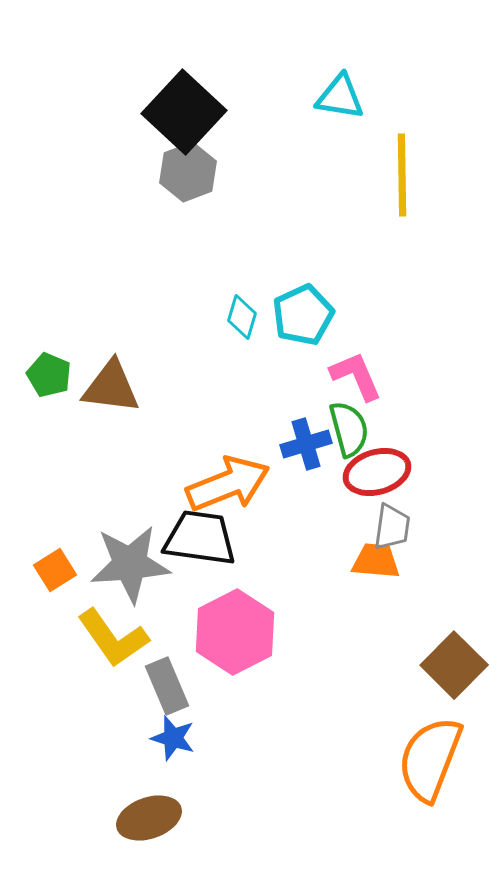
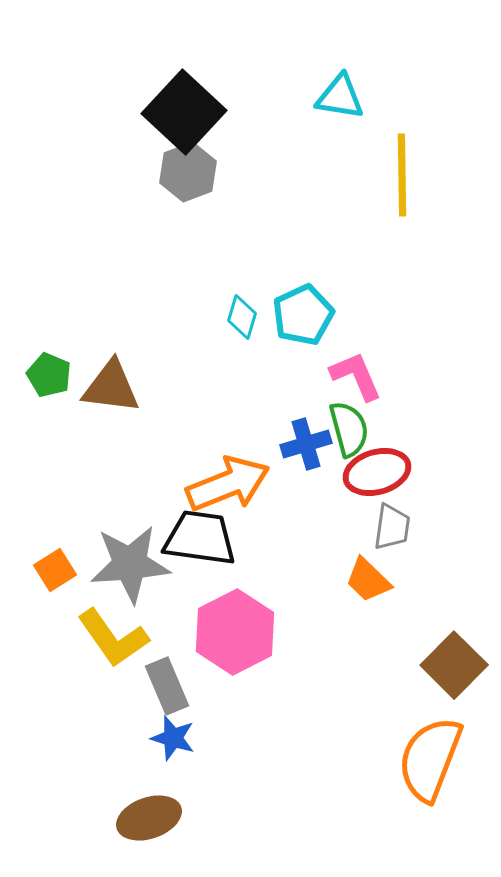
orange trapezoid: moved 8 px left, 19 px down; rotated 141 degrees counterclockwise
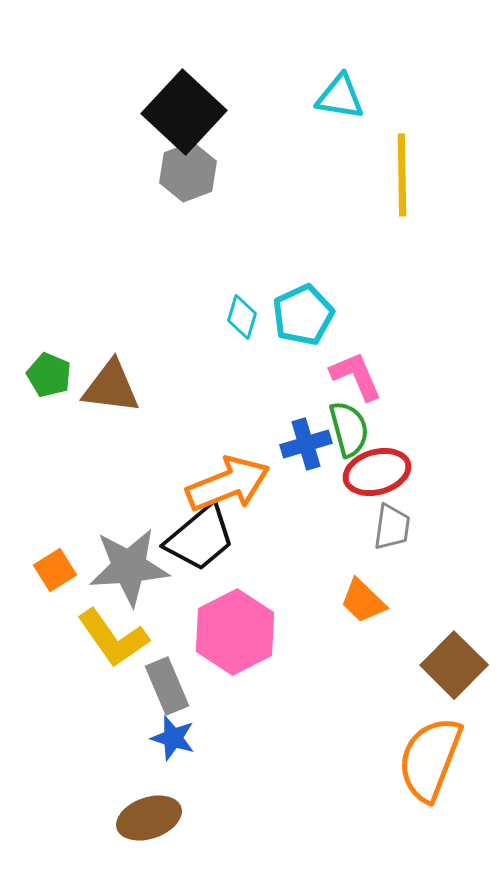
black trapezoid: rotated 132 degrees clockwise
gray star: moved 1 px left, 3 px down
orange trapezoid: moved 5 px left, 21 px down
